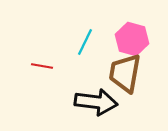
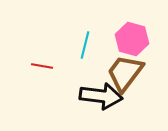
cyan line: moved 3 px down; rotated 12 degrees counterclockwise
brown trapezoid: rotated 27 degrees clockwise
black arrow: moved 5 px right, 6 px up
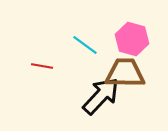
cyan line: rotated 68 degrees counterclockwise
brown trapezoid: rotated 54 degrees clockwise
black arrow: rotated 54 degrees counterclockwise
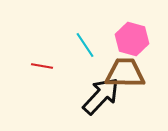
cyan line: rotated 20 degrees clockwise
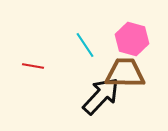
red line: moved 9 px left
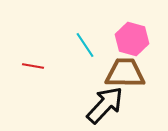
black arrow: moved 4 px right, 9 px down
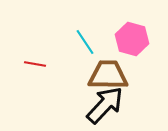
cyan line: moved 3 px up
red line: moved 2 px right, 2 px up
brown trapezoid: moved 17 px left, 2 px down
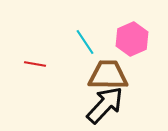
pink hexagon: rotated 20 degrees clockwise
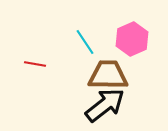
black arrow: rotated 9 degrees clockwise
